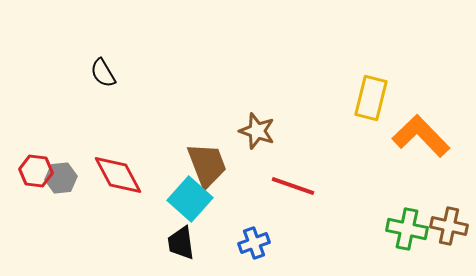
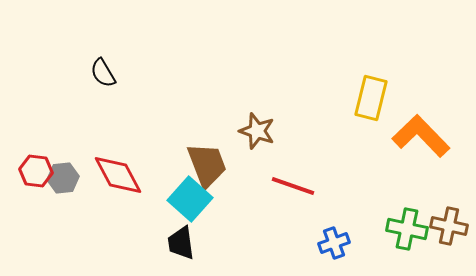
gray hexagon: moved 2 px right
blue cross: moved 80 px right
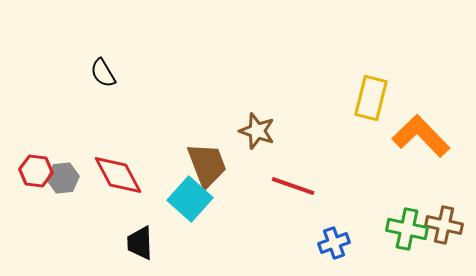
brown cross: moved 5 px left, 1 px up
black trapezoid: moved 41 px left; rotated 6 degrees clockwise
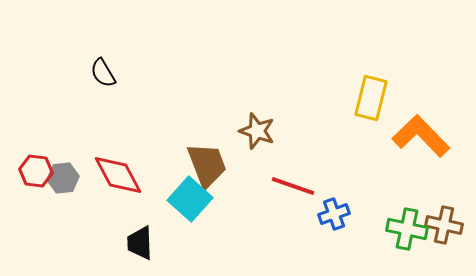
blue cross: moved 29 px up
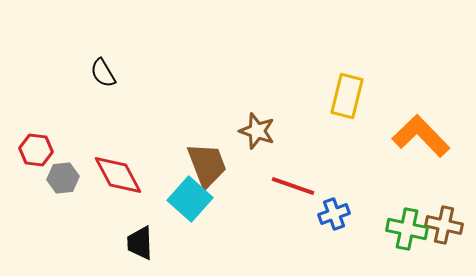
yellow rectangle: moved 24 px left, 2 px up
red hexagon: moved 21 px up
